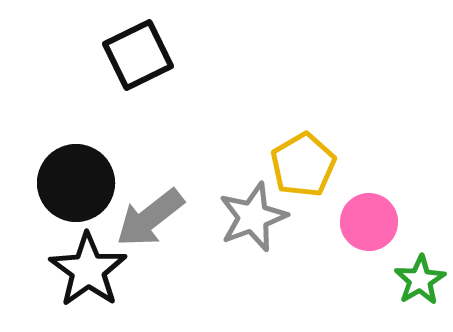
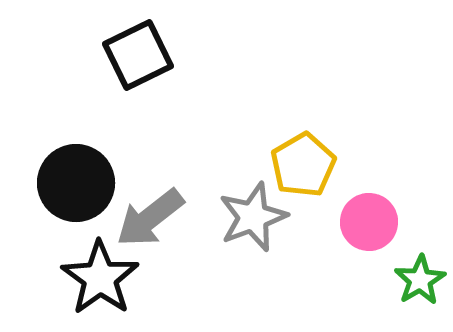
black star: moved 12 px right, 8 px down
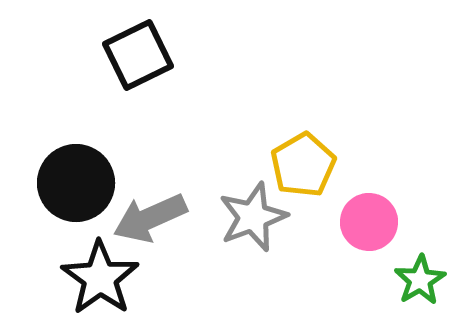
gray arrow: rotated 14 degrees clockwise
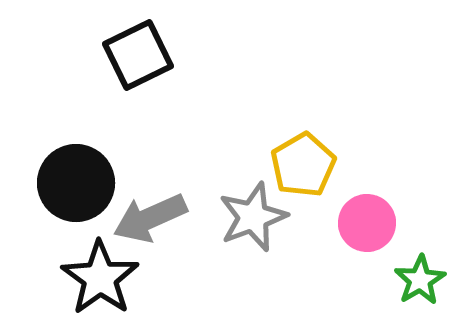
pink circle: moved 2 px left, 1 px down
